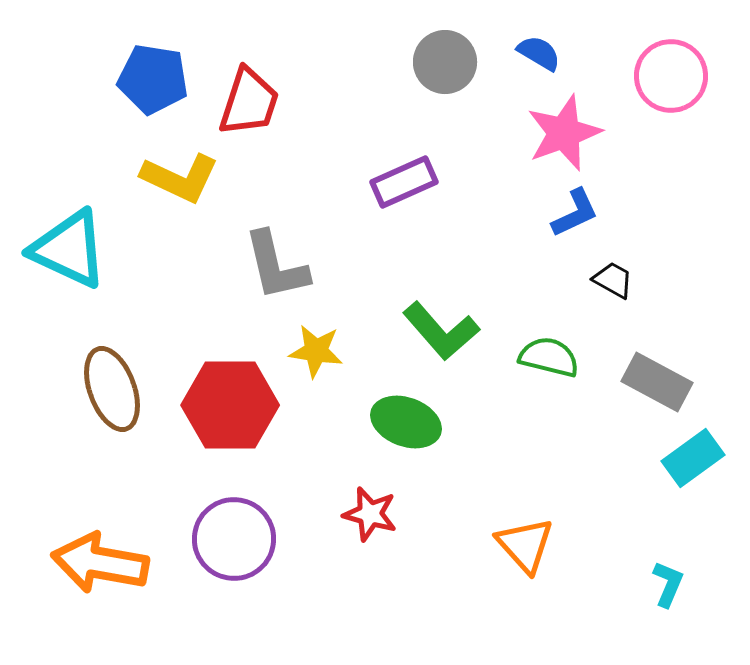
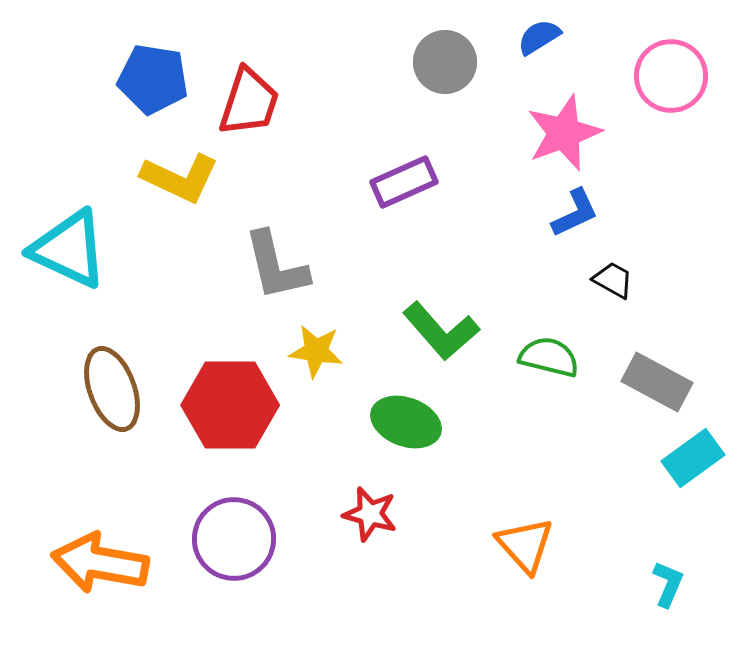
blue semicircle: moved 16 px up; rotated 63 degrees counterclockwise
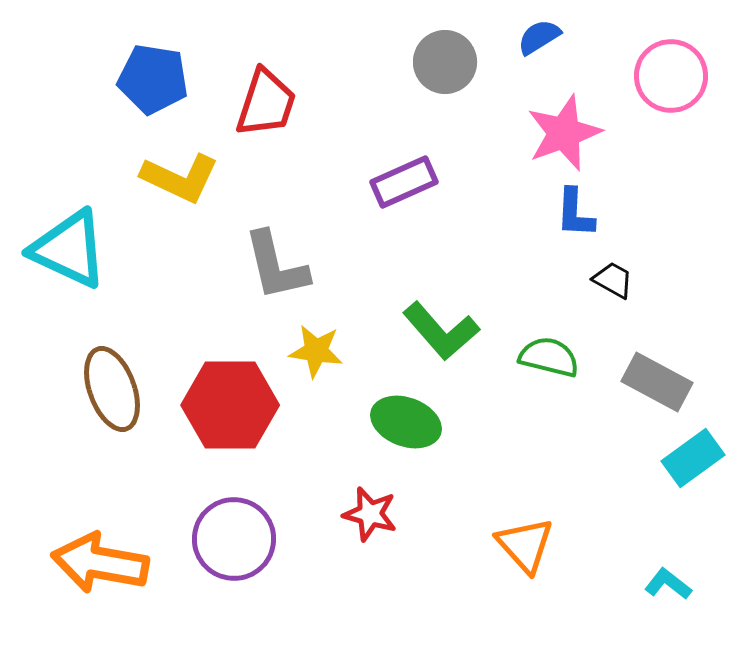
red trapezoid: moved 17 px right, 1 px down
blue L-shape: rotated 118 degrees clockwise
cyan L-shape: rotated 75 degrees counterclockwise
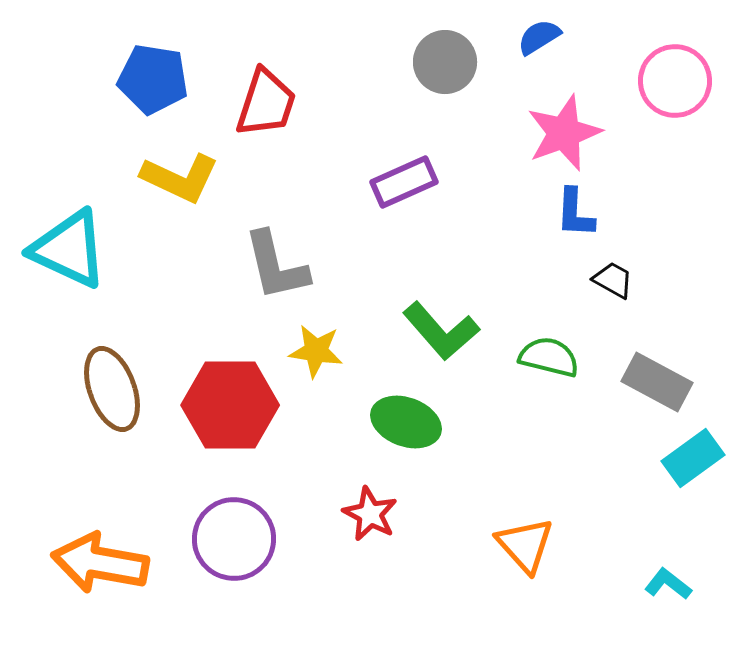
pink circle: moved 4 px right, 5 px down
red star: rotated 12 degrees clockwise
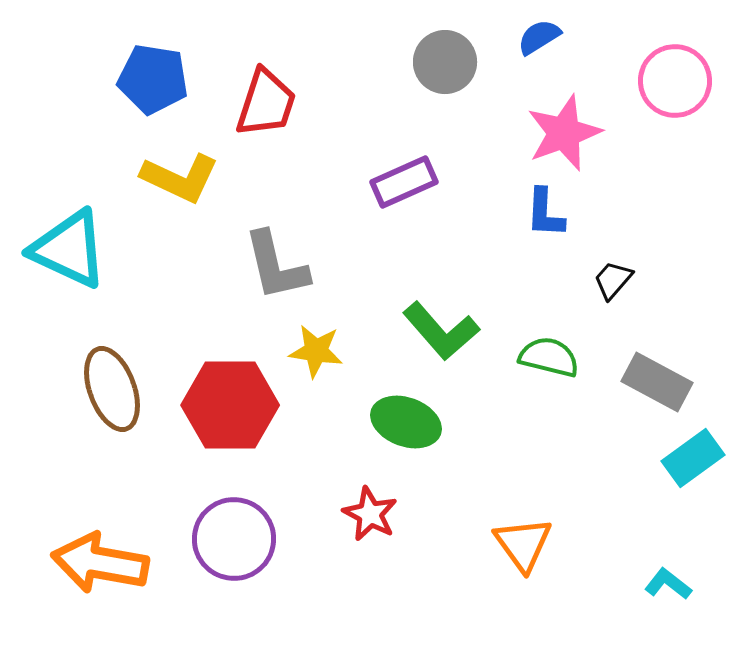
blue L-shape: moved 30 px left
black trapezoid: rotated 78 degrees counterclockwise
orange triangle: moved 2 px left, 1 px up; rotated 6 degrees clockwise
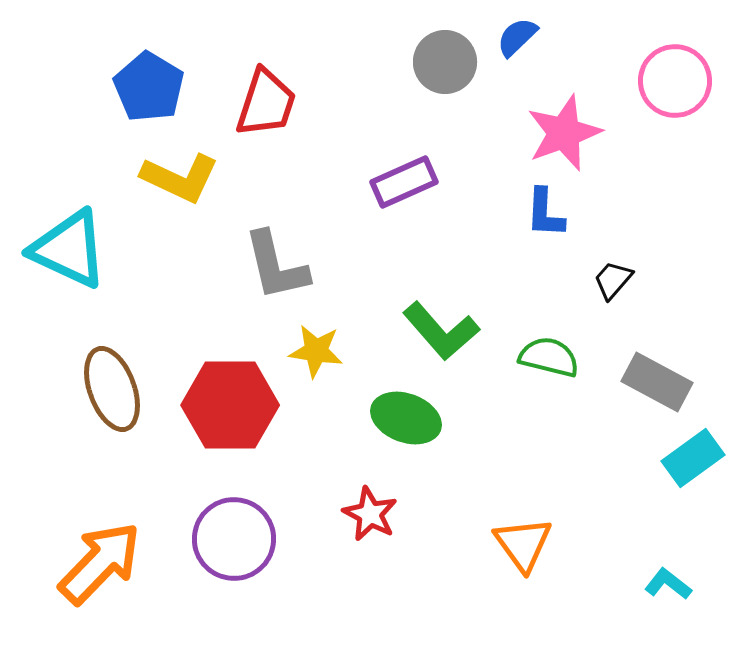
blue semicircle: moved 22 px left; rotated 12 degrees counterclockwise
blue pentagon: moved 4 px left, 8 px down; rotated 22 degrees clockwise
green ellipse: moved 4 px up
orange arrow: rotated 124 degrees clockwise
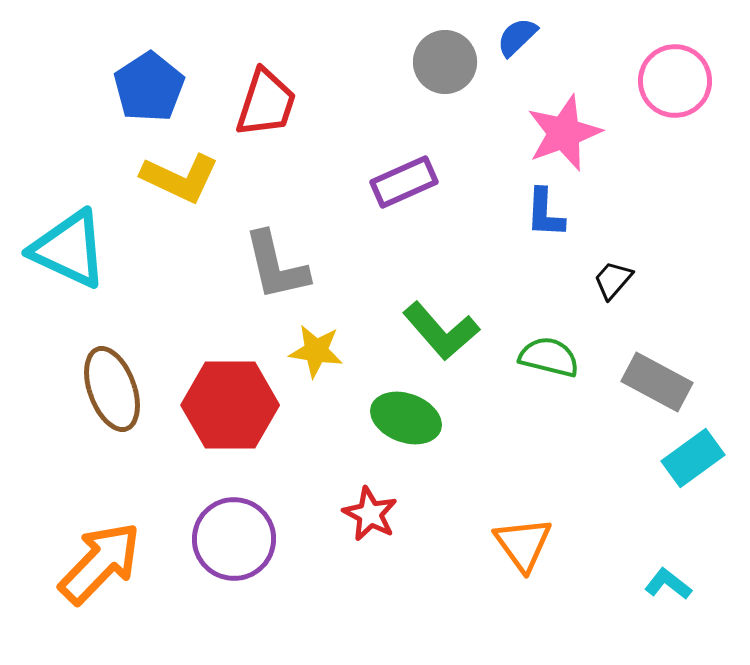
blue pentagon: rotated 8 degrees clockwise
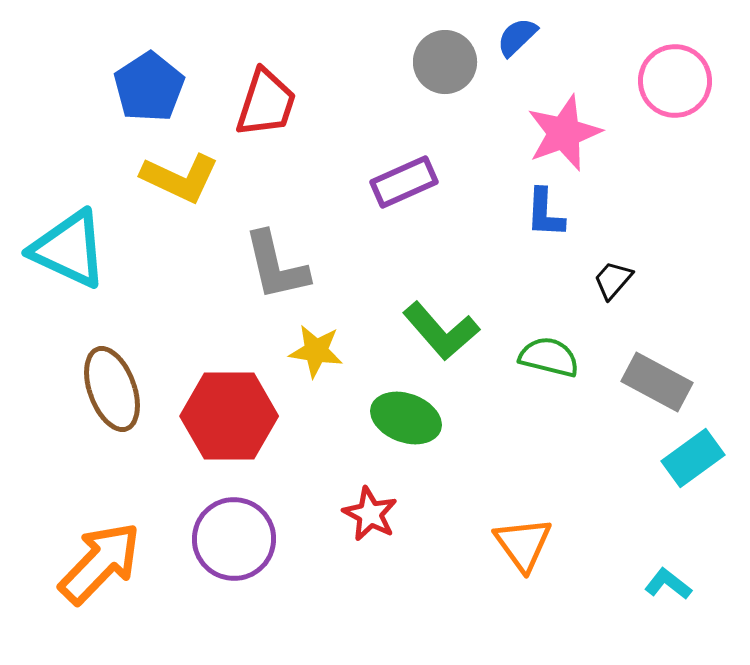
red hexagon: moved 1 px left, 11 px down
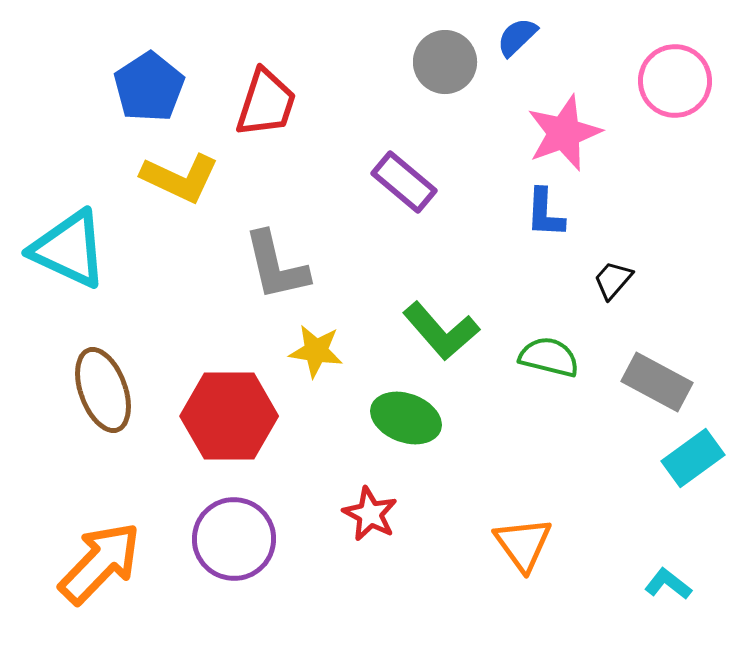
purple rectangle: rotated 64 degrees clockwise
brown ellipse: moved 9 px left, 1 px down
